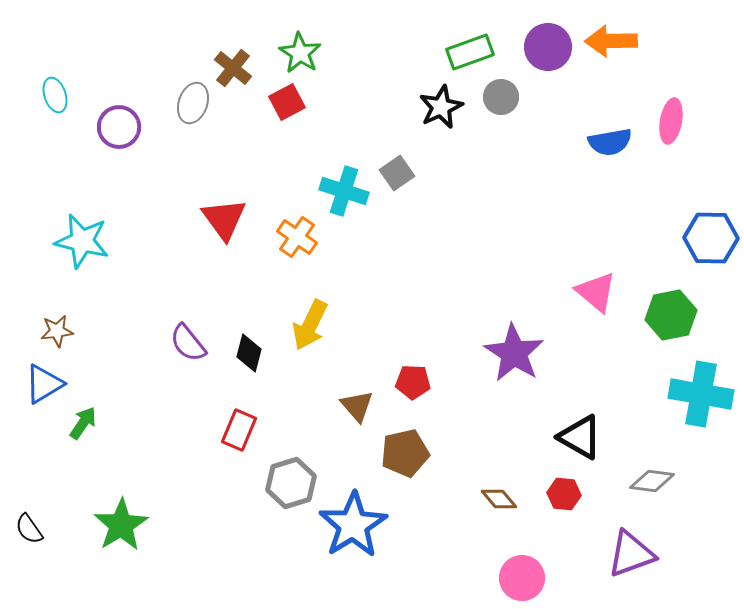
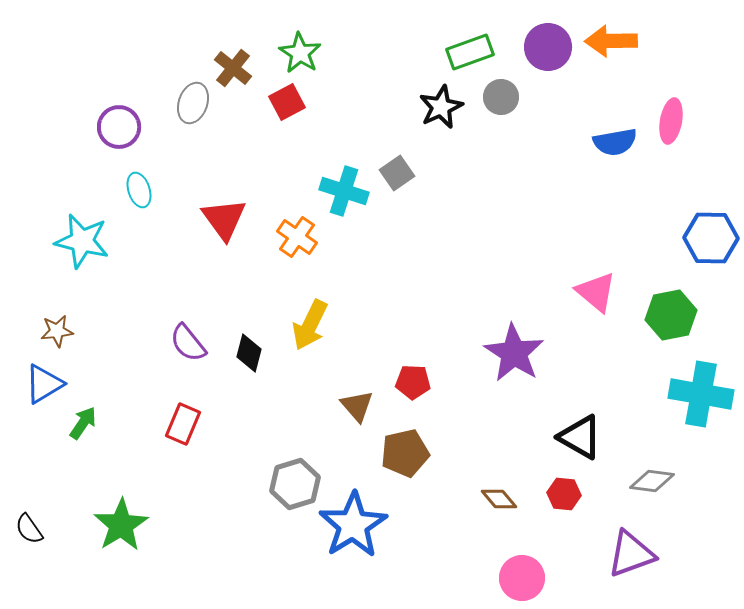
cyan ellipse at (55, 95): moved 84 px right, 95 px down
blue semicircle at (610, 142): moved 5 px right
red rectangle at (239, 430): moved 56 px left, 6 px up
gray hexagon at (291, 483): moved 4 px right, 1 px down
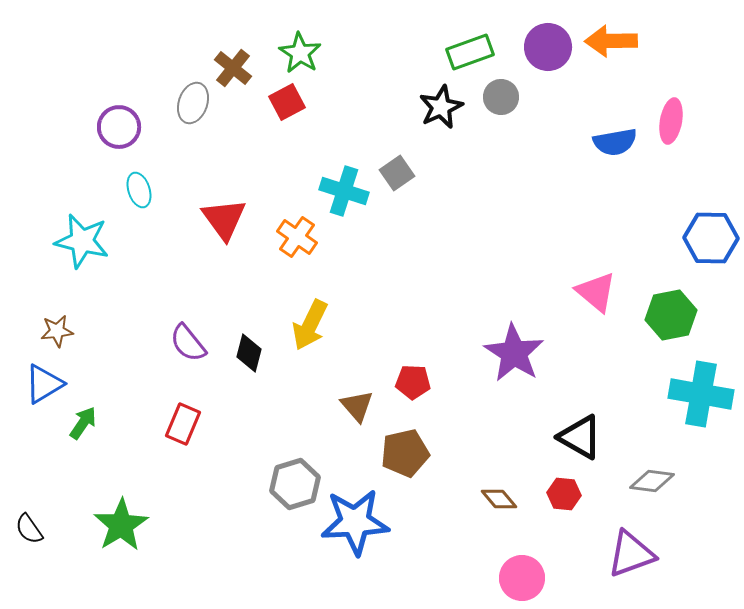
blue star at (353, 525): moved 2 px right, 3 px up; rotated 28 degrees clockwise
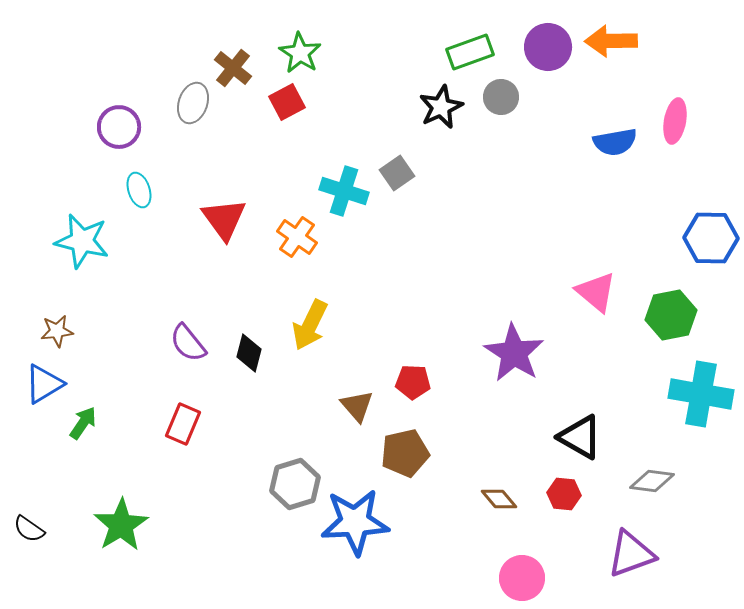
pink ellipse at (671, 121): moved 4 px right
black semicircle at (29, 529): rotated 20 degrees counterclockwise
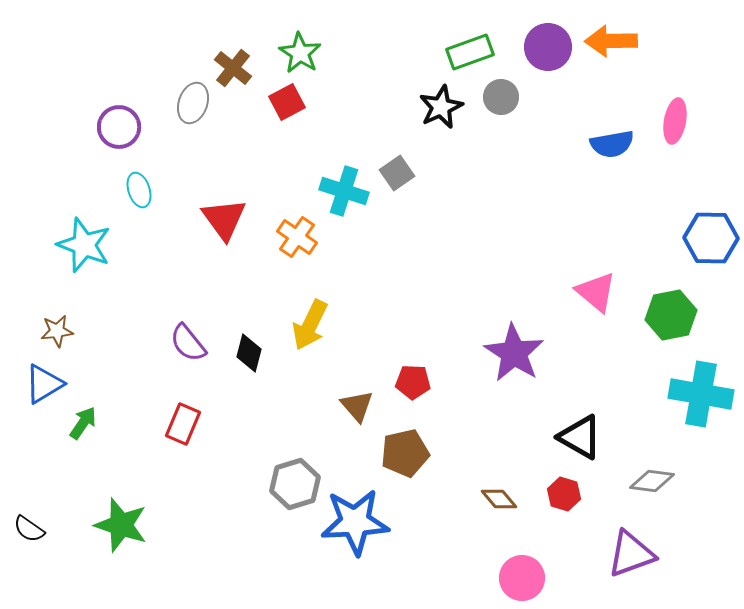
blue semicircle at (615, 142): moved 3 px left, 2 px down
cyan star at (82, 241): moved 2 px right, 4 px down; rotated 8 degrees clockwise
red hexagon at (564, 494): rotated 12 degrees clockwise
green star at (121, 525): rotated 22 degrees counterclockwise
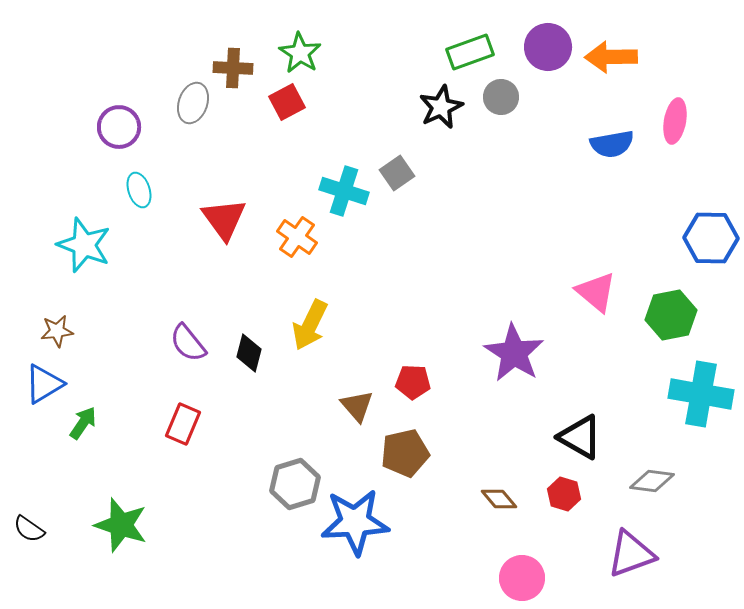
orange arrow at (611, 41): moved 16 px down
brown cross at (233, 68): rotated 36 degrees counterclockwise
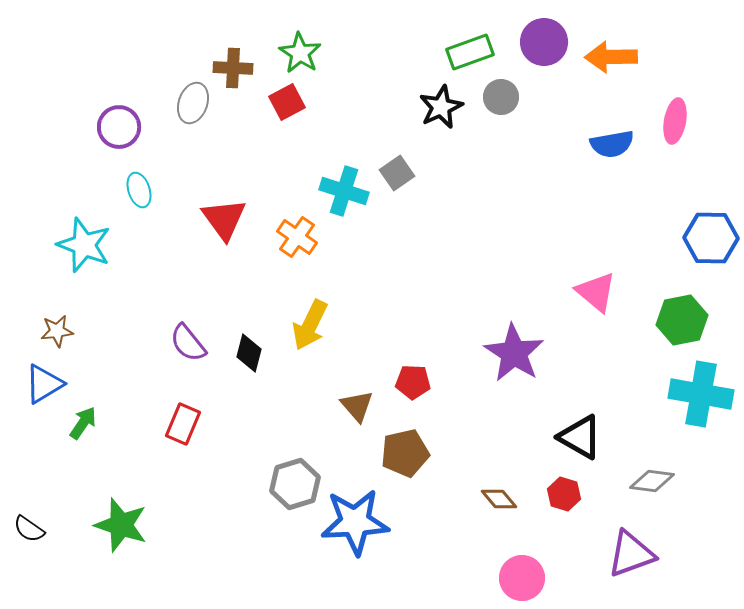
purple circle at (548, 47): moved 4 px left, 5 px up
green hexagon at (671, 315): moved 11 px right, 5 px down
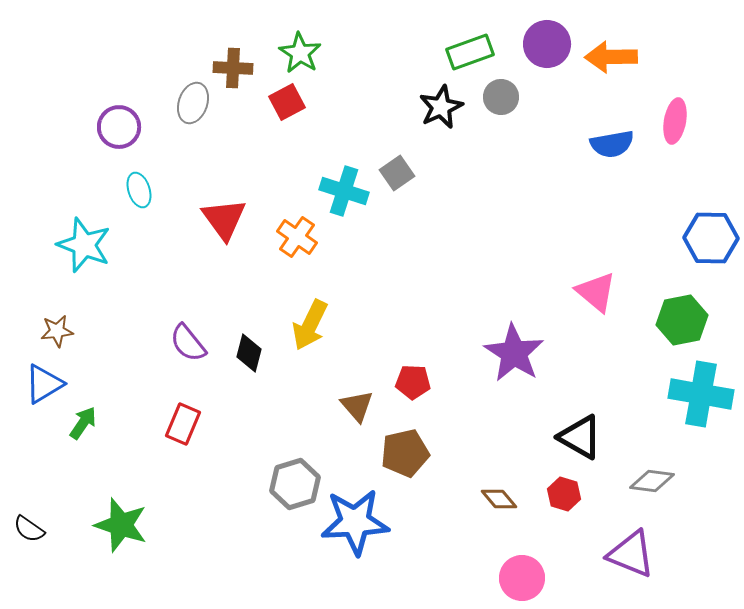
purple circle at (544, 42): moved 3 px right, 2 px down
purple triangle at (631, 554): rotated 42 degrees clockwise
